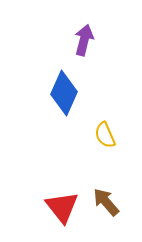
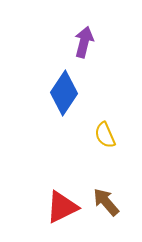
purple arrow: moved 2 px down
blue diamond: rotated 9 degrees clockwise
red triangle: rotated 42 degrees clockwise
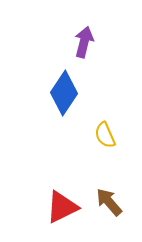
brown arrow: moved 3 px right
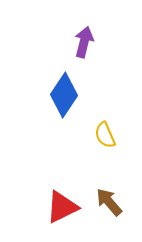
blue diamond: moved 2 px down
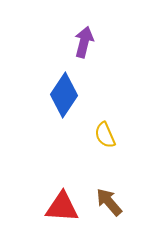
red triangle: rotated 30 degrees clockwise
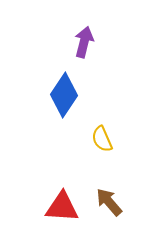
yellow semicircle: moved 3 px left, 4 px down
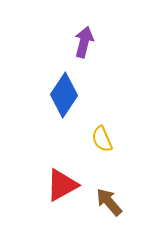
red triangle: moved 22 px up; rotated 33 degrees counterclockwise
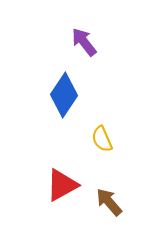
purple arrow: rotated 52 degrees counterclockwise
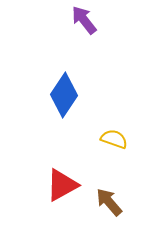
purple arrow: moved 22 px up
yellow semicircle: moved 12 px right; rotated 132 degrees clockwise
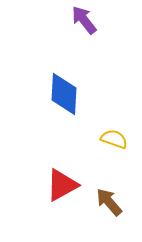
blue diamond: moved 1 px up; rotated 30 degrees counterclockwise
